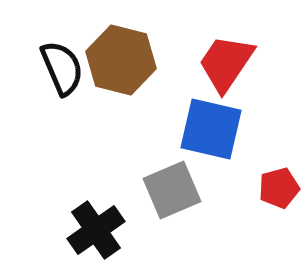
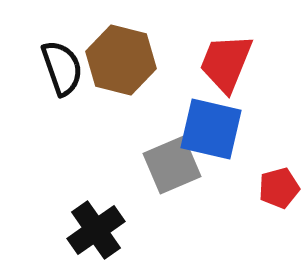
red trapezoid: rotated 12 degrees counterclockwise
black semicircle: rotated 4 degrees clockwise
gray square: moved 25 px up
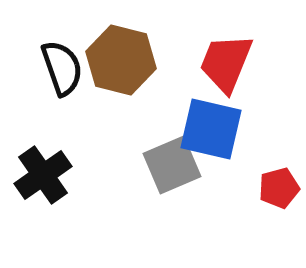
black cross: moved 53 px left, 55 px up
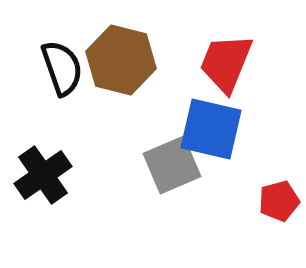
red pentagon: moved 13 px down
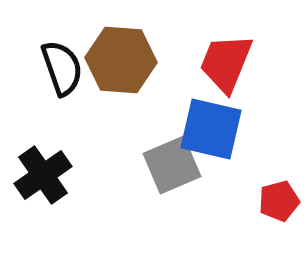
brown hexagon: rotated 10 degrees counterclockwise
